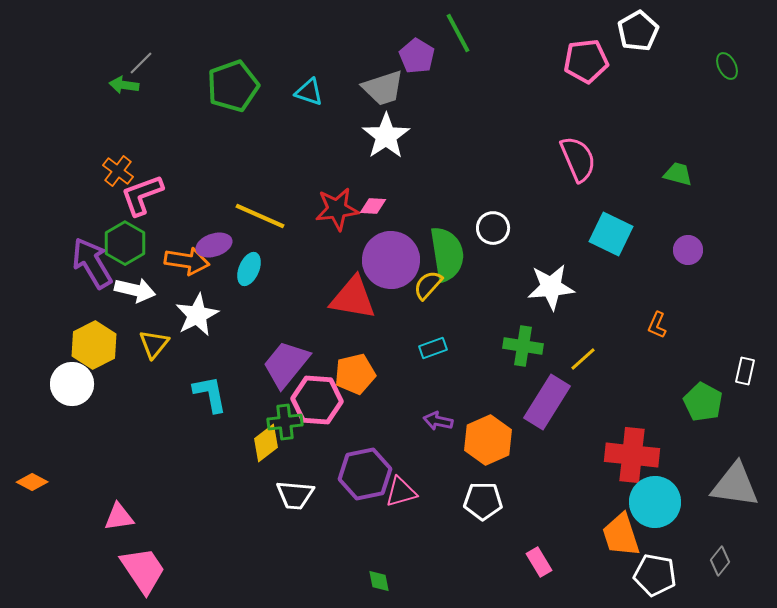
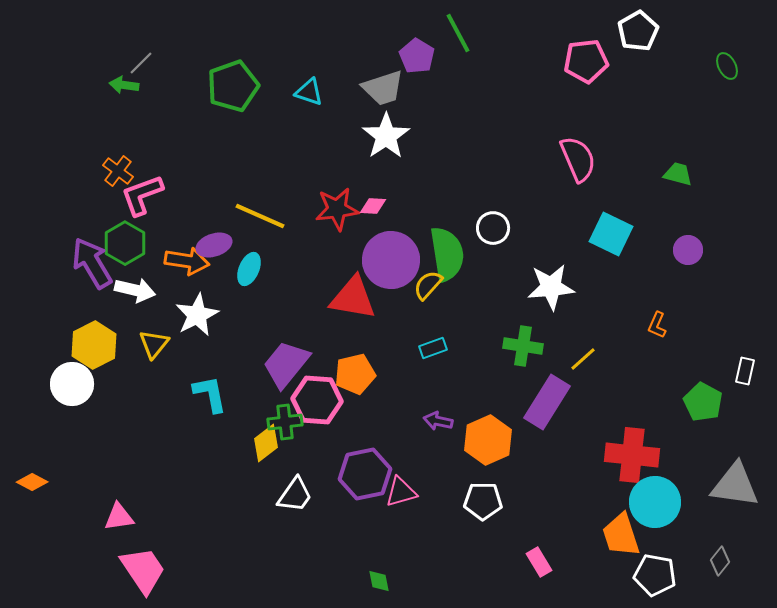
white trapezoid at (295, 495): rotated 60 degrees counterclockwise
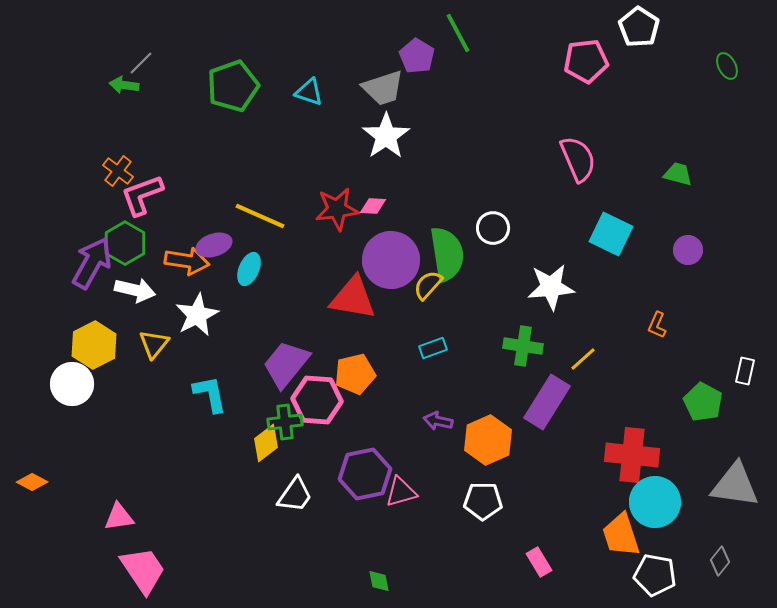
white pentagon at (638, 31): moved 1 px right, 4 px up; rotated 9 degrees counterclockwise
purple arrow at (92, 263): rotated 60 degrees clockwise
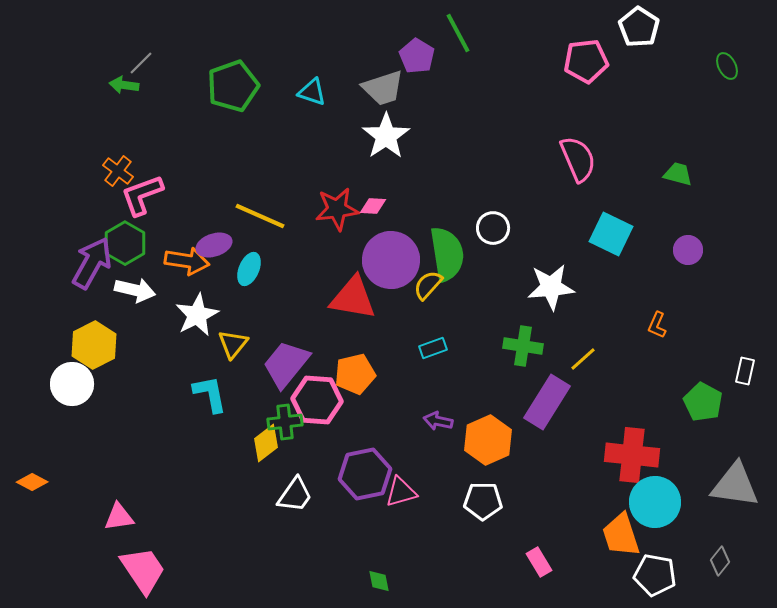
cyan triangle at (309, 92): moved 3 px right
yellow triangle at (154, 344): moved 79 px right
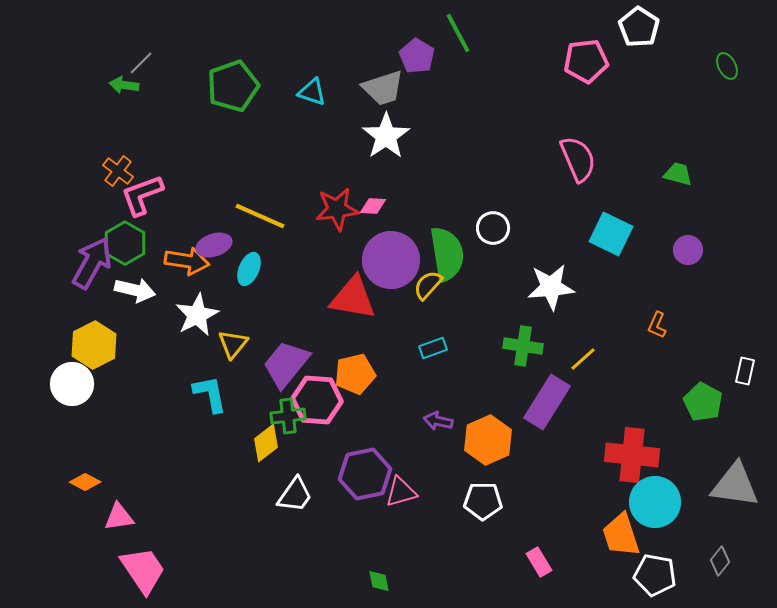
green cross at (285, 422): moved 3 px right, 6 px up
orange diamond at (32, 482): moved 53 px right
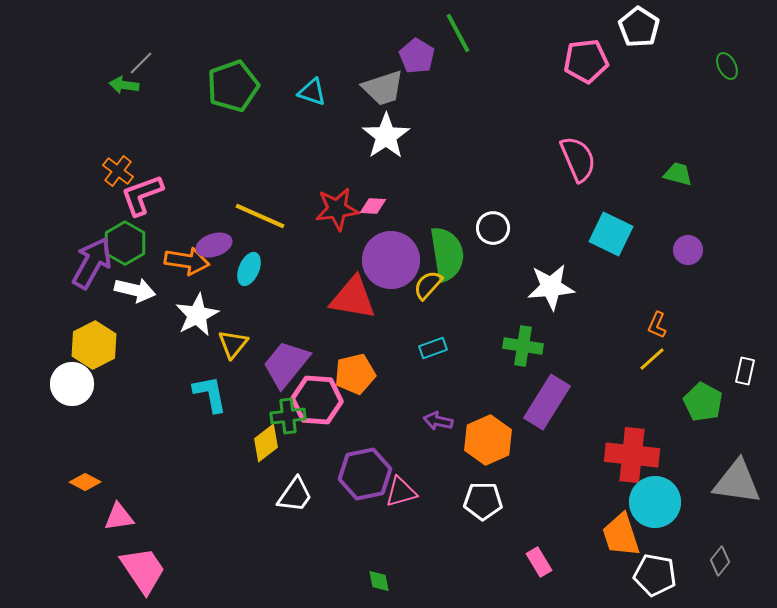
yellow line at (583, 359): moved 69 px right
gray triangle at (735, 485): moved 2 px right, 3 px up
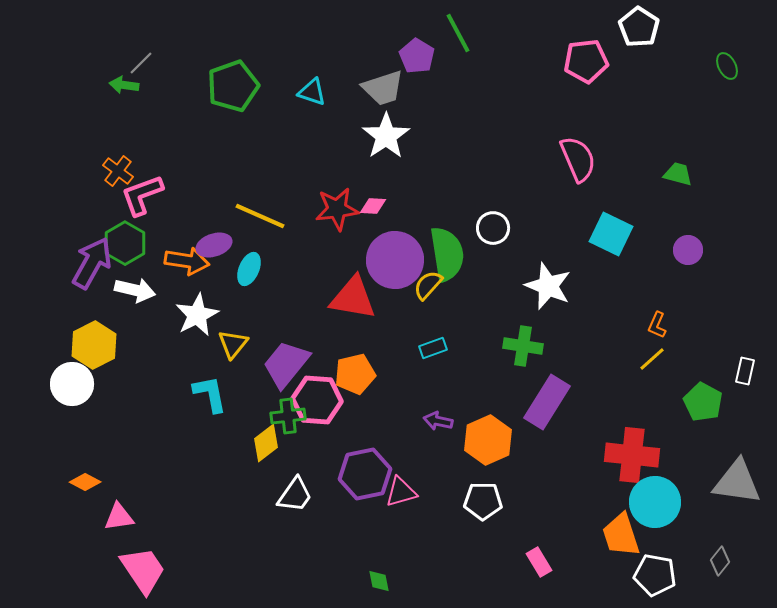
purple circle at (391, 260): moved 4 px right
white star at (551, 287): moved 3 px left, 1 px up; rotated 27 degrees clockwise
